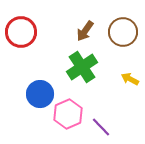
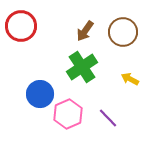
red circle: moved 6 px up
purple line: moved 7 px right, 9 px up
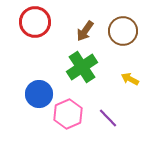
red circle: moved 14 px right, 4 px up
brown circle: moved 1 px up
blue circle: moved 1 px left
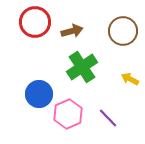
brown arrow: moved 13 px left; rotated 140 degrees counterclockwise
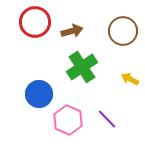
pink hexagon: moved 6 px down; rotated 12 degrees counterclockwise
purple line: moved 1 px left, 1 px down
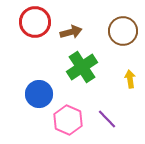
brown arrow: moved 1 px left, 1 px down
yellow arrow: rotated 54 degrees clockwise
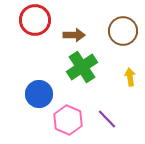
red circle: moved 2 px up
brown arrow: moved 3 px right, 3 px down; rotated 15 degrees clockwise
yellow arrow: moved 2 px up
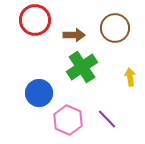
brown circle: moved 8 px left, 3 px up
blue circle: moved 1 px up
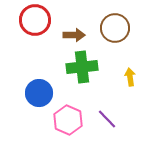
green cross: rotated 28 degrees clockwise
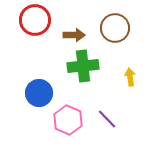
green cross: moved 1 px right, 1 px up
